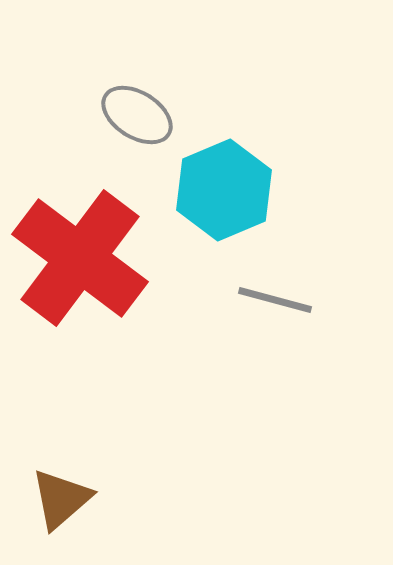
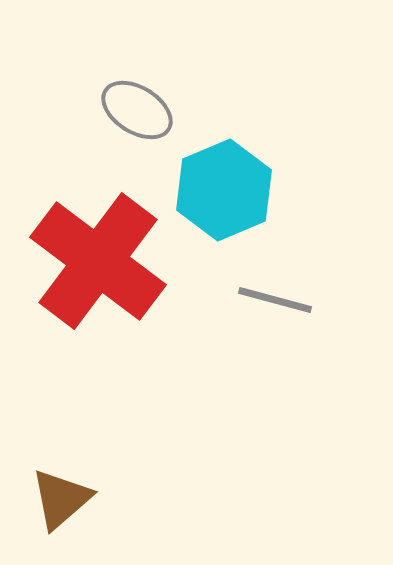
gray ellipse: moved 5 px up
red cross: moved 18 px right, 3 px down
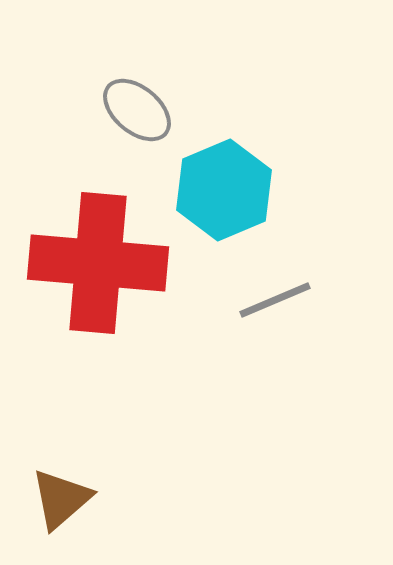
gray ellipse: rotated 8 degrees clockwise
red cross: moved 2 px down; rotated 32 degrees counterclockwise
gray line: rotated 38 degrees counterclockwise
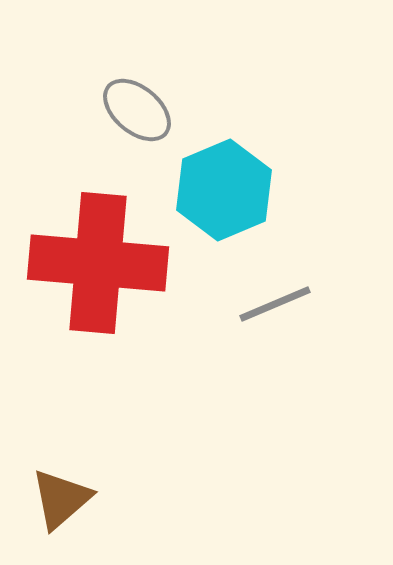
gray line: moved 4 px down
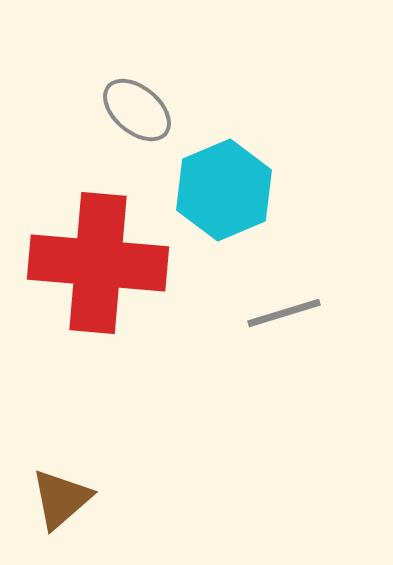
gray line: moved 9 px right, 9 px down; rotated 6 degrees clockwise
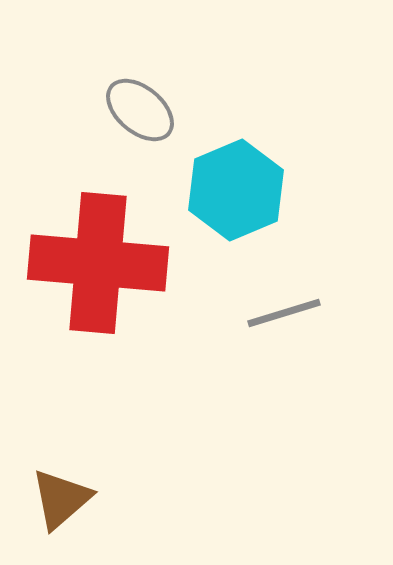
gray ellipse: moved 3 px right
cyan hexagon: moved 12 px right
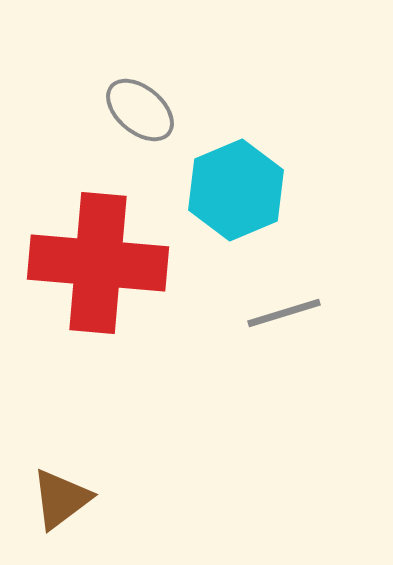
brown triangle: rotated 4 degrees clockwise
